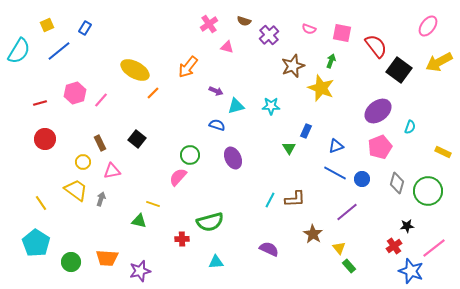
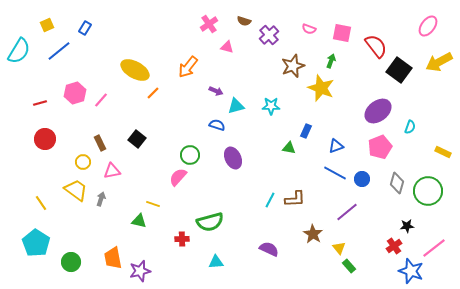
green triangle at (289, 148): rotated 48 degrees counterclockwise
orange trapezoid at (107, 258): moved 6 px right; rotated 75 degrees clockwise
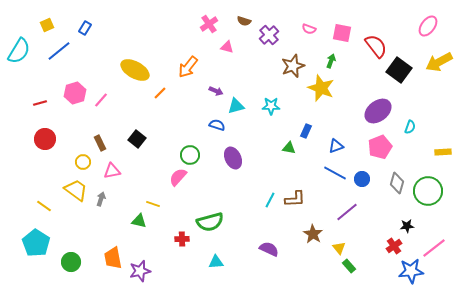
orange line at (153, 93): moved 7 px right
yellow rectangle at (443, 152): rotated 28 degrees counterclockwise
yellow line at (41, 203): moved 3 px right, 3 px down; rotated 21 degrees counterclockwise
blue star at (411, 271): rotated 25 degrees counterclockwise
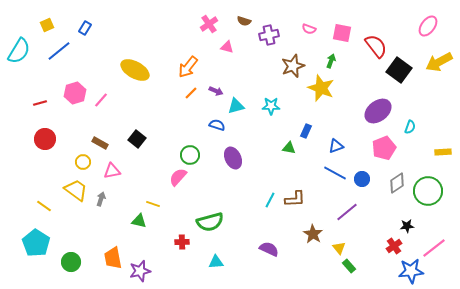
purple cross at (269, 35): rotated 30 degrees clockwise
orange line at (160, 93): moved 31 px right
brown rectangle at (100, 143): rotated 35 degrees counterclockwise
pink pentagon at (380, 147): moved 4 px right, 1 px down
gray diamond at (397, 183): rotated 40 degrees clockwise
red cross at (182, 239): moved 3 px down
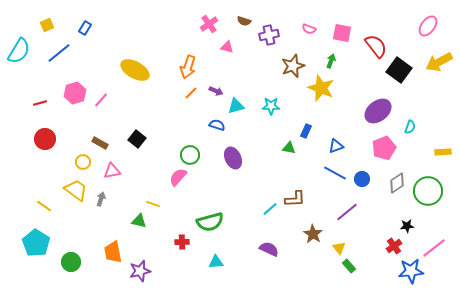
blue line at (59, 51): moved 2 px down
orange arrow at (188, 67): rotated 20 degrees counterclockwise
cyan line at (270, 200): moved 9 px down; rotated 21 degrees clockwise
orange trapezoid at (113, 258): moved 6 px up
